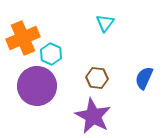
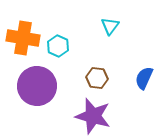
cyan triangle: moved 5 px right, 3 px down
orange cross: rotated 32 degrees clockwise
cyan hexagon: moved 7 px right, 8 px up
purple star: rotated 12 degrees counterclockwise
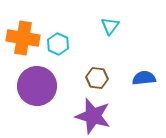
cyan hexagon: moved 2 px up
blue semicircle: rotated 60 degrees clockwise
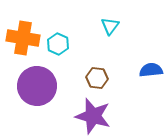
blue semicircle: moved 7 px right, 8 px up
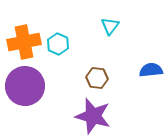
orange cross: moved 1 px right, 4 px down; rotated 20 degrees counterclockwise
purple circle: moved 12 px left
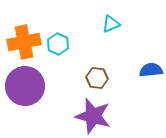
cyan triangle: moved 1 px right, 2 px up; rotated 30 degrees clockwise
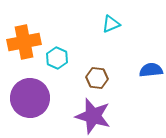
cyan hexagon: moved 1 px left, 14 px down
purple circle: moved 5 px right, 12 px down
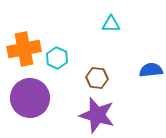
cyan triangle: rotated 24 degrees clockwise
orange cross: moved 7 px down
purple star: moved 4 px right, 1 px up
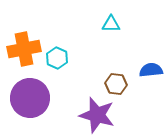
brown hexagon: moved 19 px right, 6 px down
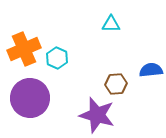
orange cross: rotated 12 degrees counterclockwise
brown hexagon: rotated 10 degrees counterclockwise
